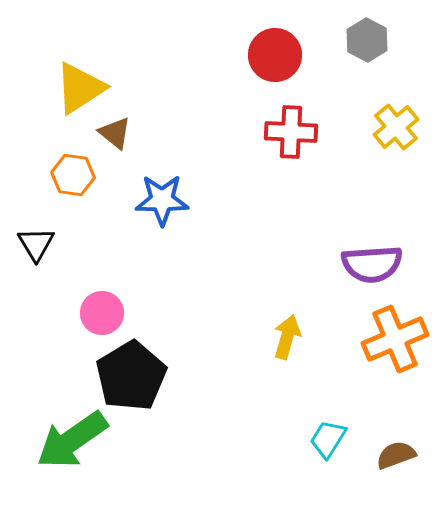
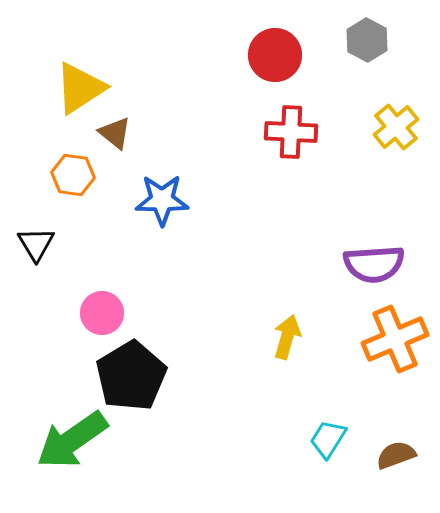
purple semicircle: moved 2 px right
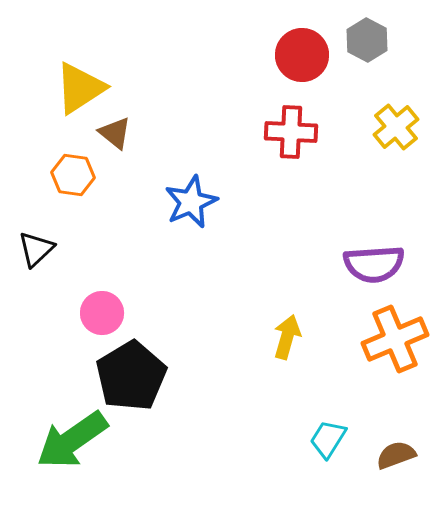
red circle: moved 27 px right
blue star: moved 29 px right, 2 px down; rotated 24 degrees counterclockwise
black triangle: moved 5 px down; rotated 18 degrees clockwise
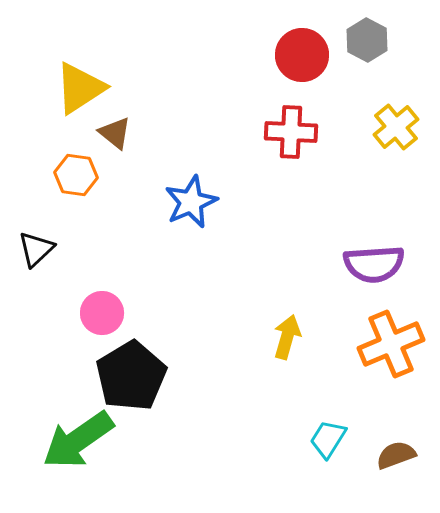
orange hexagon: moved 3 px right
orange cross: moved 4 px left, 5 px down
green arrow: moved 6 px right
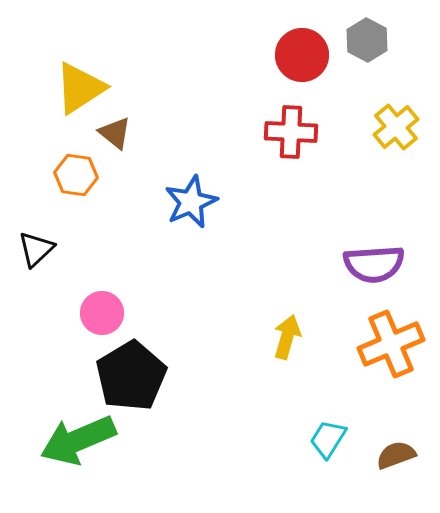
green arrow: rotated 12 degrees clockwise
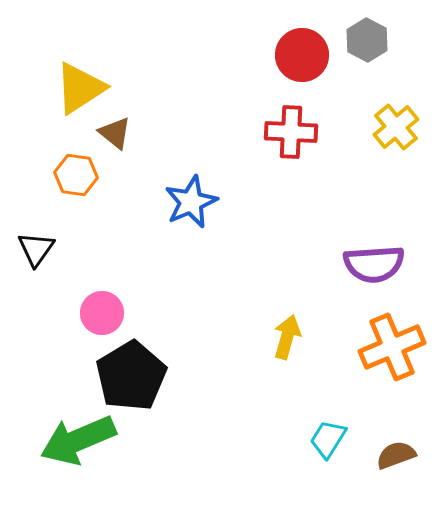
black triangle: rotated 12 degrees counterclockwise
orange cross: moved 1 px right, 3 px down
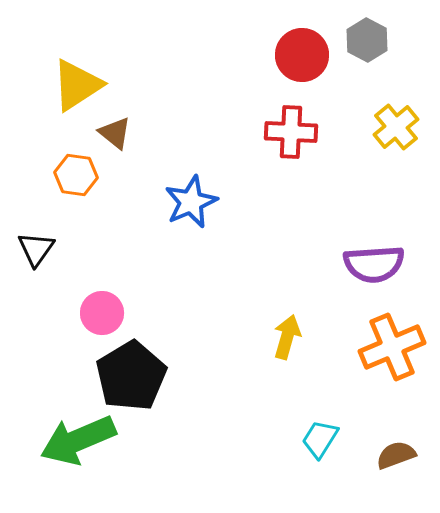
yellow triangle: moved 3 px left, 3 px up
cyan trapezoid: moved 8 px left
